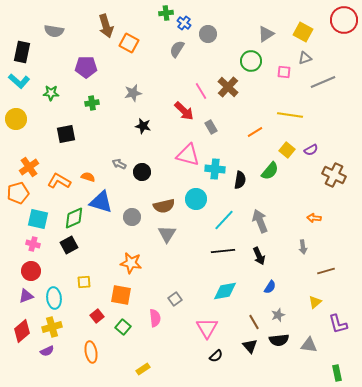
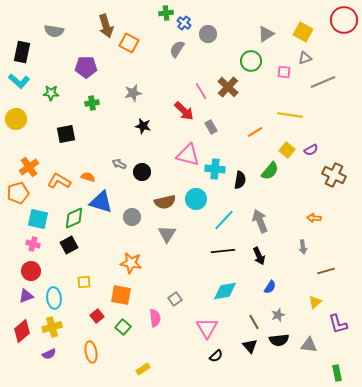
brown semicircle at (164, 206): moved 1 px right, 4 px up
purple semicircle at (47, 351): moved 2 px right, 3 px down
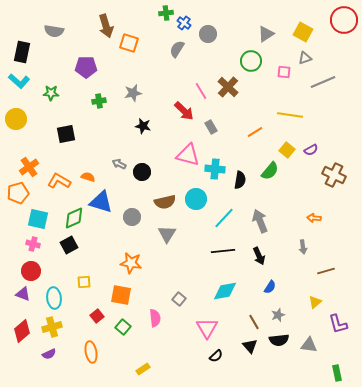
orange square at (129, 43): rotated 12 degrees counterclockwise
green cross at (92, 103): moved 7 px right, 2 px up
cyan line at (224, 220): moved 2 px up
purple triangle at (26, 296): moved 3 px left, 2 px up; rotated 42 degrees clockwise
gray square at (175, 299): moved 4 px right; rotated 16 degrees counterclockwise
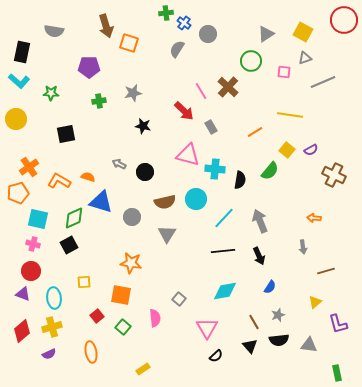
purple pentagon at (86, 67): moved 3 px right
black circle at (142, 172): moved 3 px right
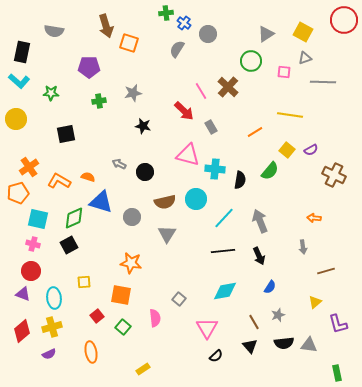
gray line at (323, 82): rotated 25 degrees clockwise
black semicircle at (279, 340): moved 5 px right, 3 px down
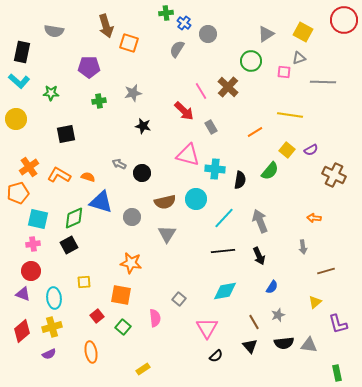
gray triangle at (305, 58): moved 6 px left
black circle at (145, 172): moved 3 px left, 1 px down
orange L-shape at (59, 181): moved 6 px up
pink cross at (33, 244): rotated 24 degrees counterclockwise
blue semicircle at (270, 287): moved 2 px right
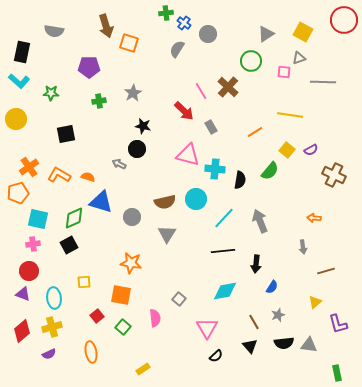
gray star at (133, 93): rotated 18 degrees counterclockwise
black circle at (142, 173): moved 5 px left, 24 px up
black arrow at (259, 256): moved 3 px left, 8 px down; rotated 30 degrees clockwise
red circle at (31, 271): moved 2 px left
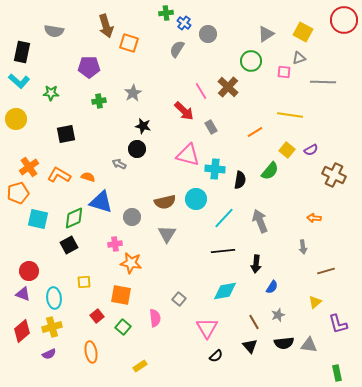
pink cross at (33, 244): moved 82 px right
yellow rectangle at (143, 369): moved 3 px left, 3 px up
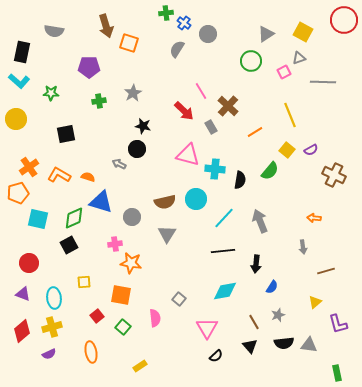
pink square at (284, 72): rotated 32 degrees counterclockwise
brown cross at (228, 87): moved 19 px down
yellow line at (290, 115): rotated 60 degrees clockwise
red circle at (29, 271): moved 8 px up
